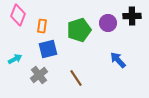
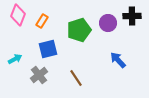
orange rectangle: moved 5 px up; rotated 24 degrees clockwise
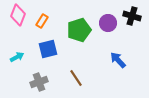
black cross: rotated 18 degrees clockwise
cyan arrow: moved 2 px right, 2 px up
gray cross: moved 7 px down; rotated 18 degrees clockwise
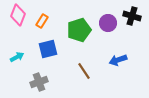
blue arrow: rotated 66 degrees counterclockwise
brown line: moved 8 px right, 7 px up
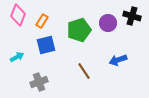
blue square: moved 2 px left, 4 px up
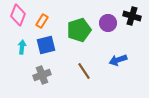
cyan arrow: moved 5 px right, 10 px up; rotated 56 degrees counterclockwise
gray cross: moved 3 px right, 7 px up
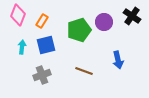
black cross: rotated 18 degrees clockwise
purple circle: moved 4 px left, 1 px up
blue arrow: rotated 84 degrees counterclockwise
brown line: rotated 36 degrees counterclockwise
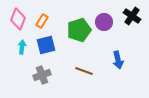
pink diamond: moved 4 px down
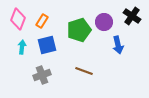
blue square: moved 1 px right
blue arrow: moved 15 px up
